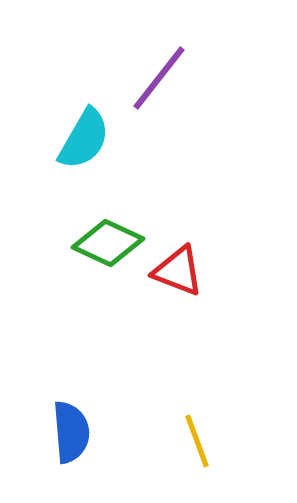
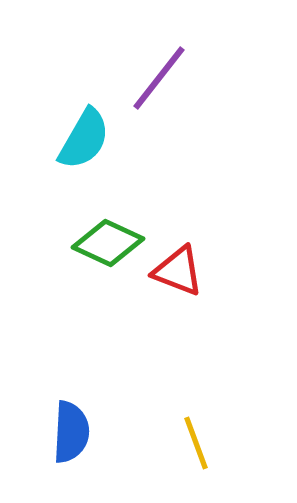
blue semicircle: rotated 8 degrees clockwise
yellow line: moved 1 px left, 2 px down
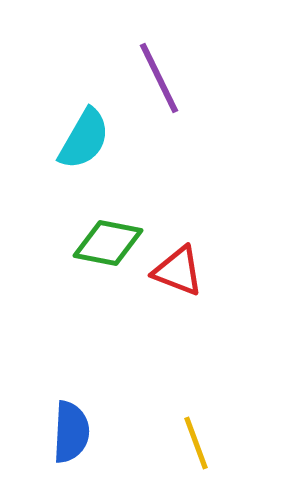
purple line: rotated 64 degrees counterclockwise
green diamond: rotated 14 degrees counterclockwise
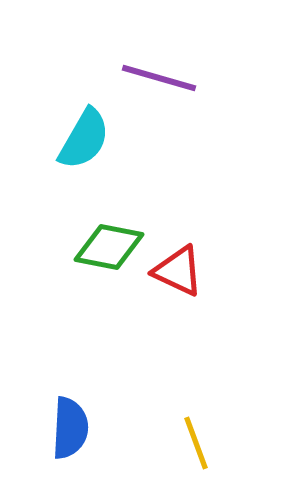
purple line: rotated 48 degrees counterclockwise
green diamond: moved 1 px right, 4 px down
red triangle: rotated 4 degrees clockwise
blue semicircle: moved 1 px left, 4 px up
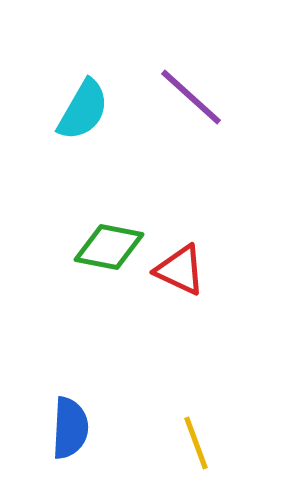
purple line: moved 32 px right, 19 px down; rotated 26 degrees clockwise
cyan semicircle: moved 1 px left, 29 px up
red triangle: moved 2 px right, 1 px up
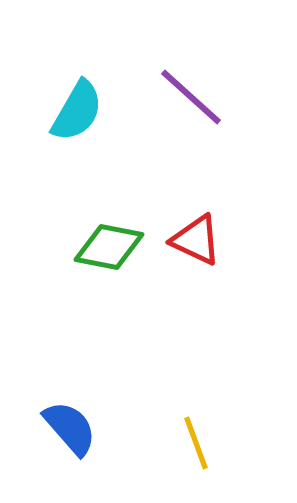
cyan semicircle: moved 6 px left, 1 px down
red triangle: moved 16 px right, 30 px up
blue semicircle: rotated 44 degrees counterclockwise
